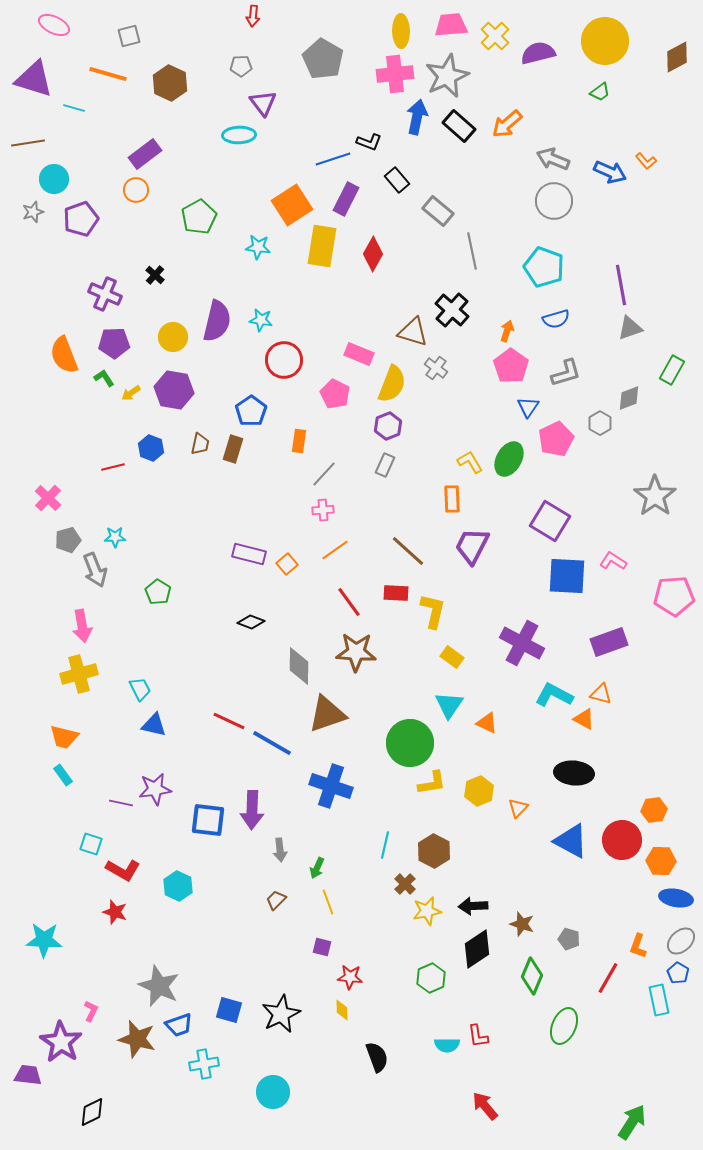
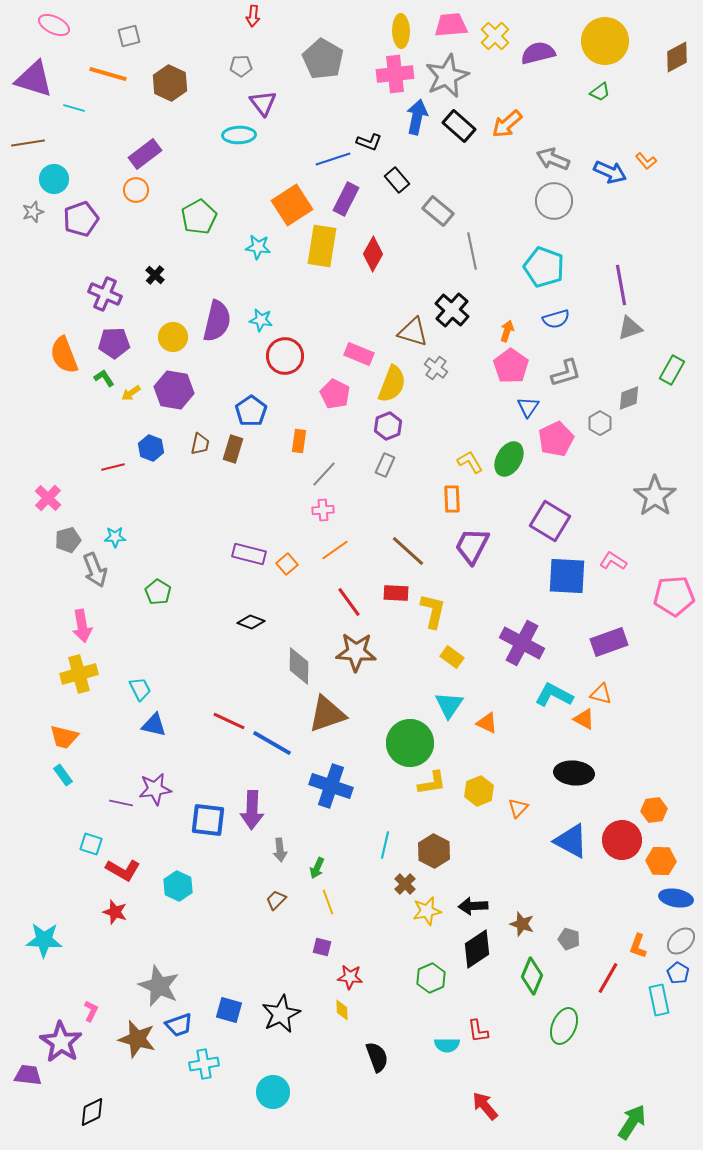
red circle at (284, 360): moved 1 px right, 4 px up
red L-shape at (478, 1036): moved 5 px up
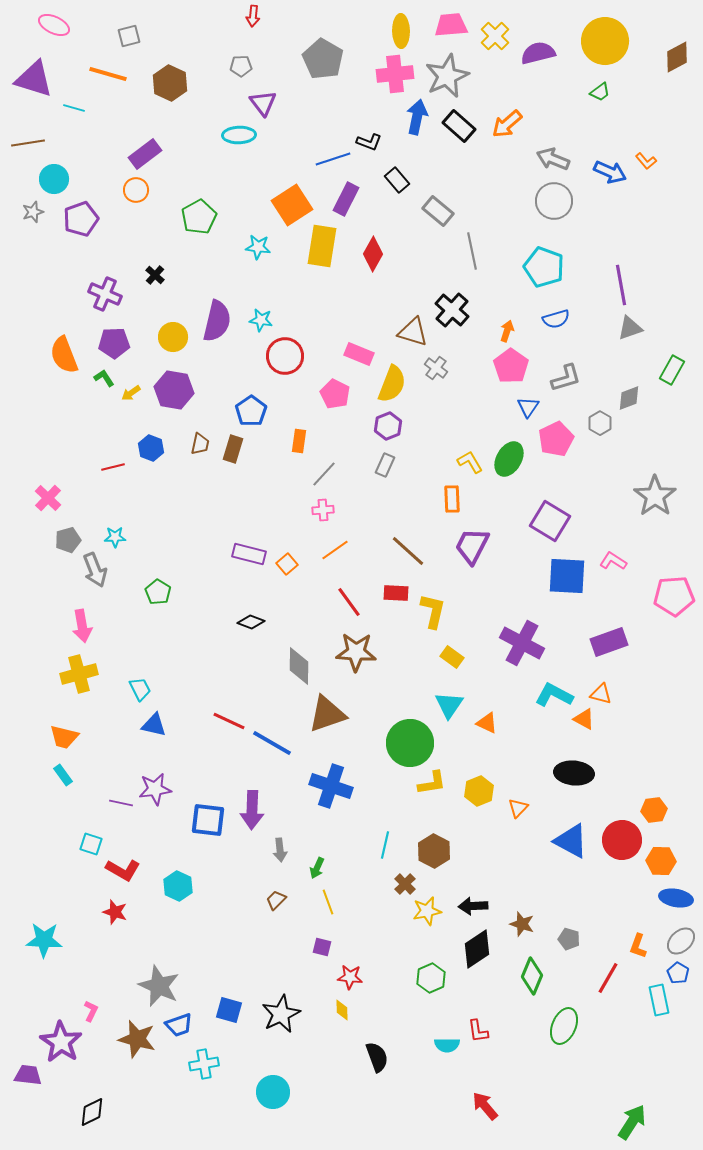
gray L-shape at (566, 373): moved 5 px down
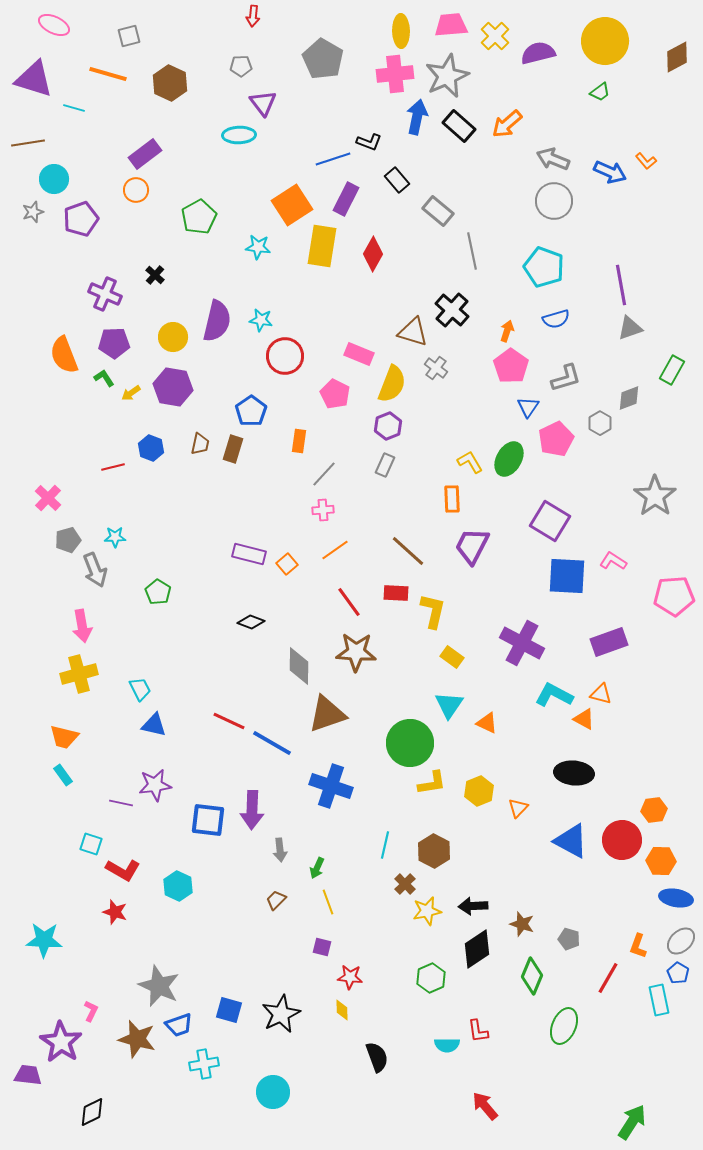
purple hexagon at (174, 390): moved 1 px left, 3 px up
purple star at (155, 789): moved 4 px up
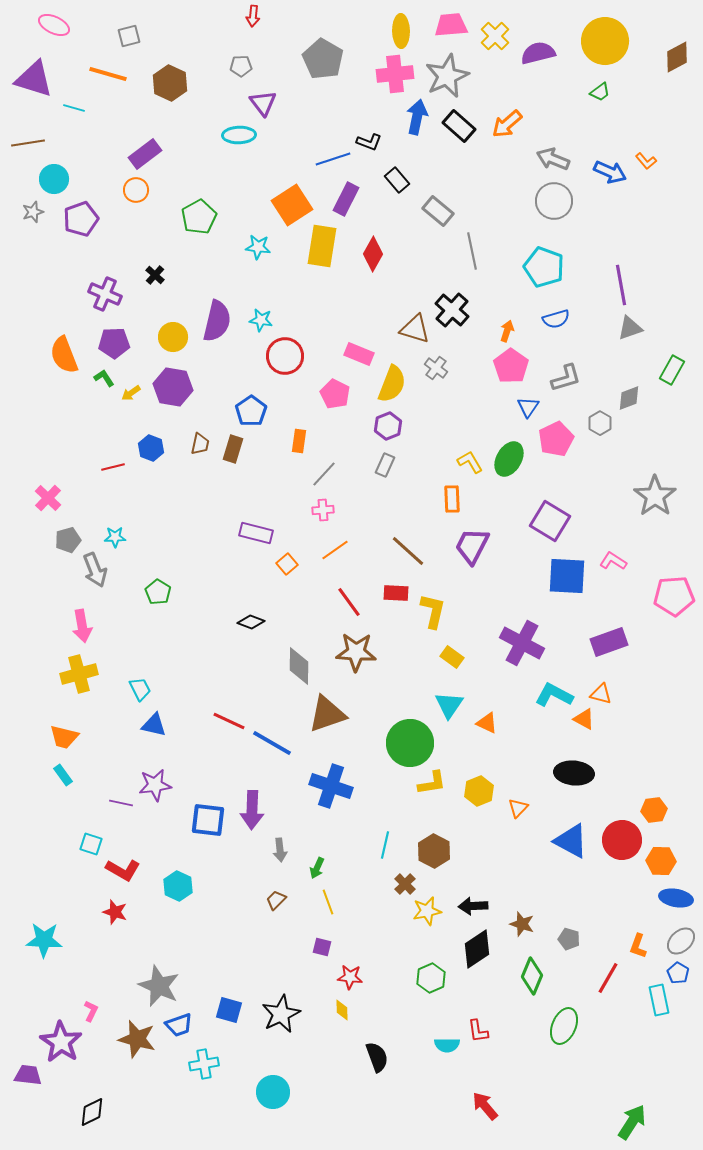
brown triangle at (413, 332): moved 2 px right, 3 px up
purple rectangle at (249, 554): moved 7 px right, 21 px up
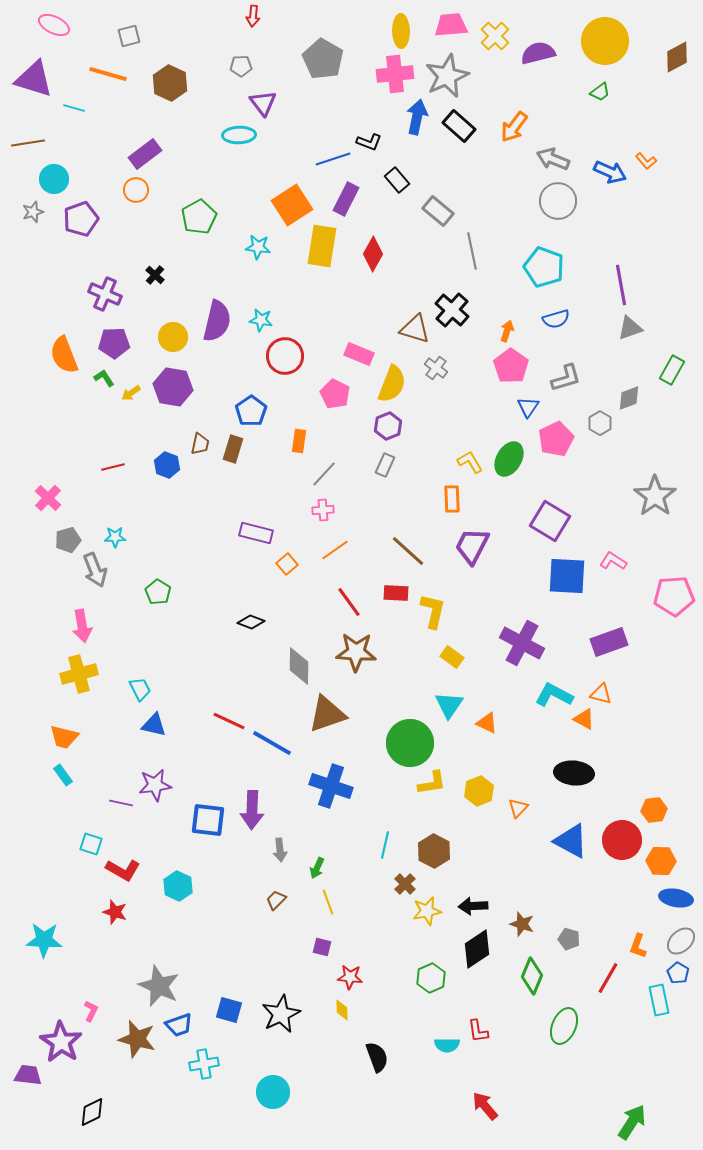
orange arrow at (507, 124): moved 7 px right, 3 px down; rotated 12 degrees counterclockwise
gray circle at (554, 201): moved 4 px right
blue hexagon at (151, 448): moved 16 px right, 17 px down
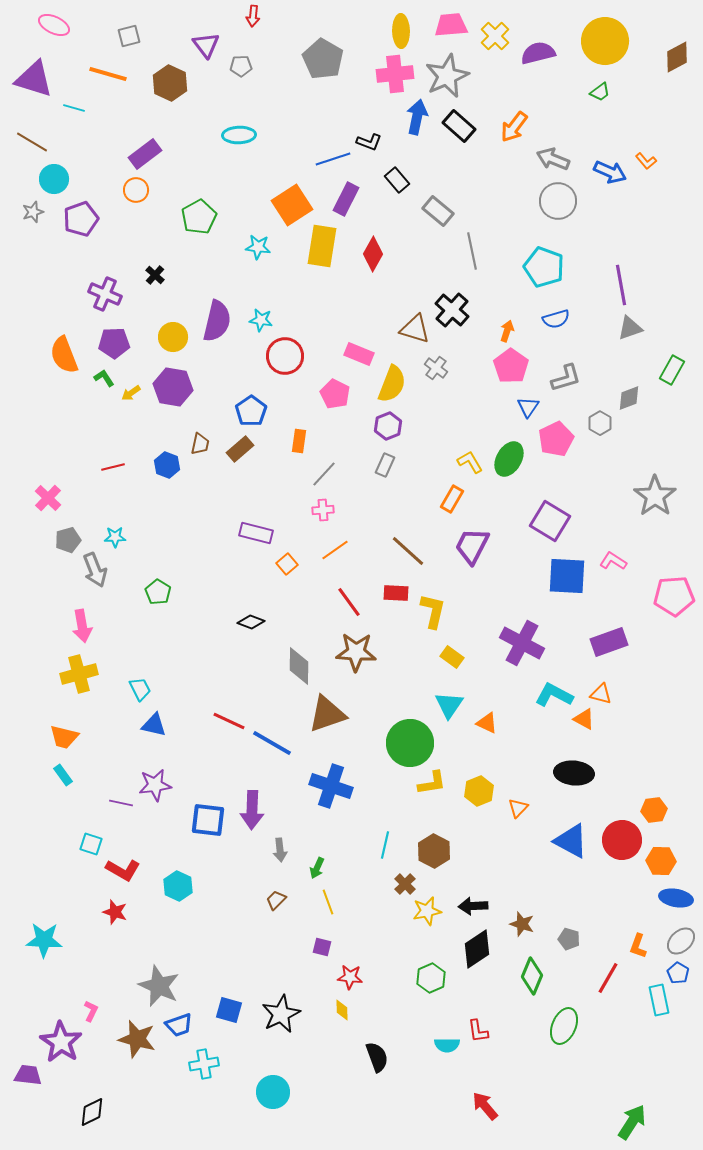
purple triangle at (263, 103): moved 57 px left, 58 px up
brown line at (28, 143): moved 4 px right, 1 px up; rotated 40 degrees clockwise
brown rectangle at (233, 449): moved 7 px right; rotated 32 degrees clockwise
orange rectangle at (452, 499): rotated 32 degrees clockwise
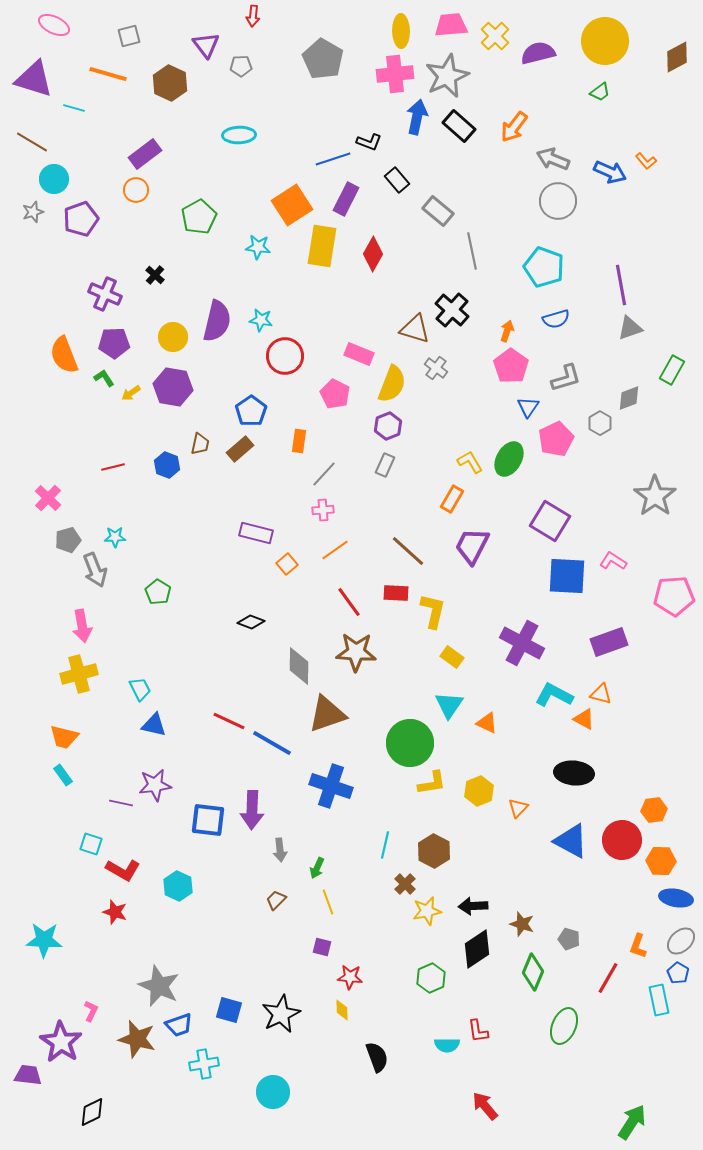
green diamond at (532, 976): moved 1 px right, 4 px up
